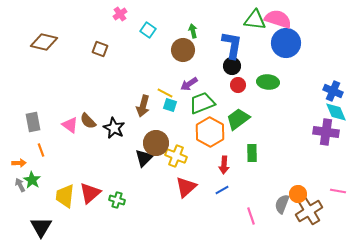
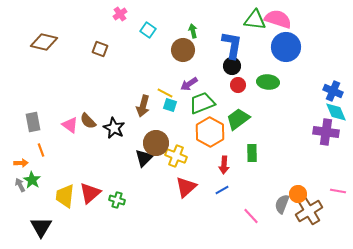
blue circle at (286, 43): moved 4 px down
orange arrow at (19, 163): moved 2 px right
pink line at (251, 216): rotated 24 degrees counterclockwise
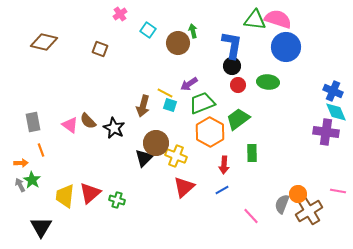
brown circle at (183, 50): moved 5 px left, 7 px up
red triangle at (186, 187): moved 2 px left
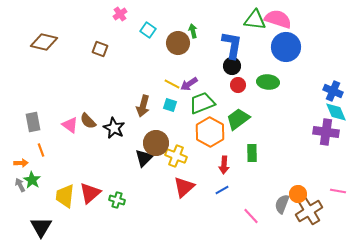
yellow line at (165, 93): moved 7 px right, 9 px up
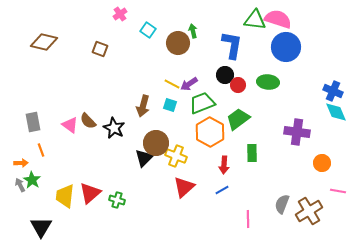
black circle at (232, 66): moved 7 px left, 9 px down
purple cross at (326, 132): moved 29 px left
orange circle at (298, 194): moved 24 px right, 31 px up
pink line at (251, 216): moved 3 px left, 3 px down; rotated 42 degrees clockwise
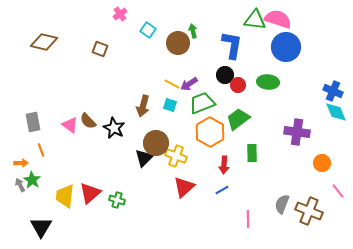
pink line at (338, 191): rotated 42 degrees clockwise
brown cross at (309, 211): rotated 36 degrees counterclockwise
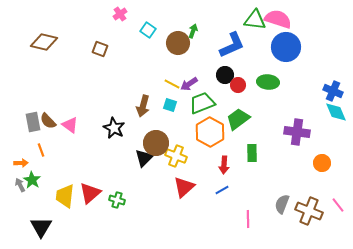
green arrow at (193, 31): rotated 32 degrees clockwise
blue L-shape at (232, 45): rotated 56 degrees clockwise
brown semicircle at (88, 121): moved 40 px left
pink line at (338, 191): moved 14 px down
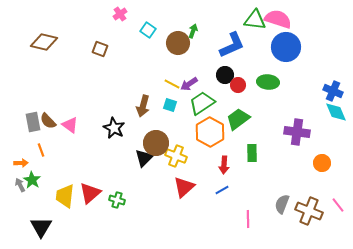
green trapezoid at (202, 103): rotated 12 degrees counterclockwise
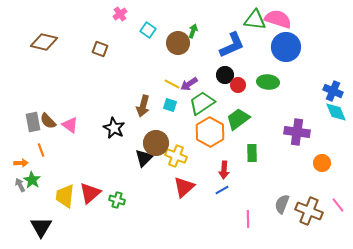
red arrow at (224, 165): moved 5 px down
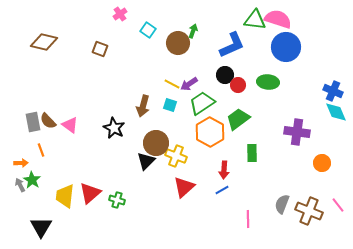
black triangle at (144, 158): moved 2 px right, 3 px down
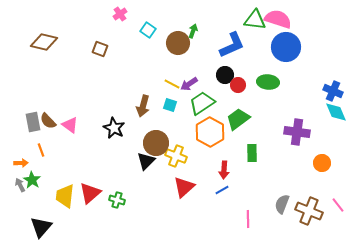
black triangle at (41, 227): rotated 10 degrees clockwise
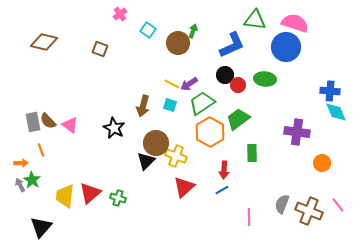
pink semicircle at (278, 19): moved 17 px right, 4 px down
green ellipse at (268, 82): moved 3 px left, 3 px up
blue cross at (333, 91): moved 3 px left; rotated 18 degrees counterclockwise
green cross at (117, 200): moved 1 px right, 2 px up
pink line at (248, 219): moved 1 px right, 2 px up
